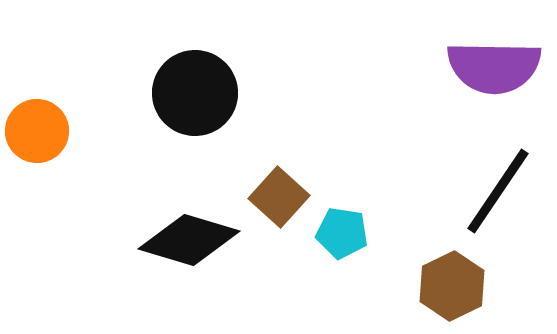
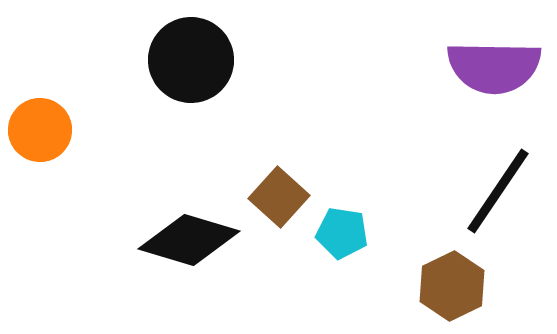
black circle: moved 4 px left, 33 px up
orange circle: moved 3 px right, 1 px up
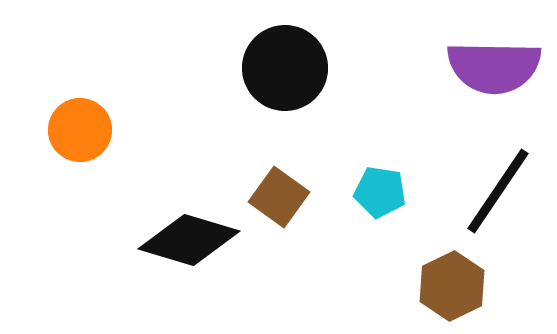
black circle: moved 94 px right, 8 px down
orange circle: moved 40 px right
brown square: rotated 6 degrees counterclockwise
cyan pentagon: moved 38 px right, 41 px up
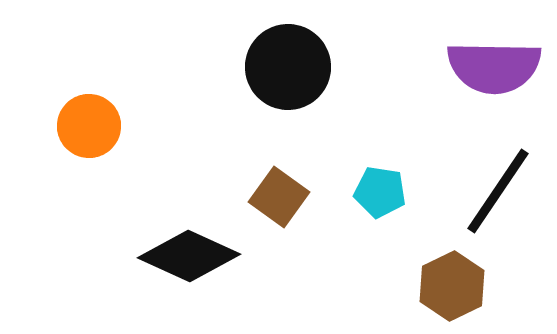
black circle: moved 3 px right, 1 px up
orange circle: moved 9 px right, 4 px up
black diamond: moved 16 px down; rotated 8 degrees clockwise
